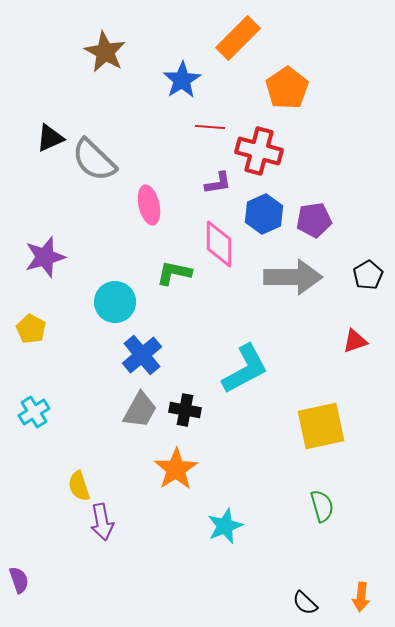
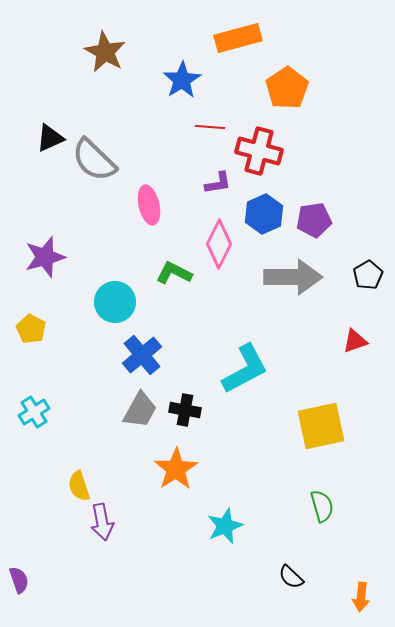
orange rectangle: rotated 30 degrees clockwise
pink diamond: rotated 27 degrees clockwise
green L-shape: rotated 15 degrees clockwise
black semicircle: moved 14 px left, 26 px up
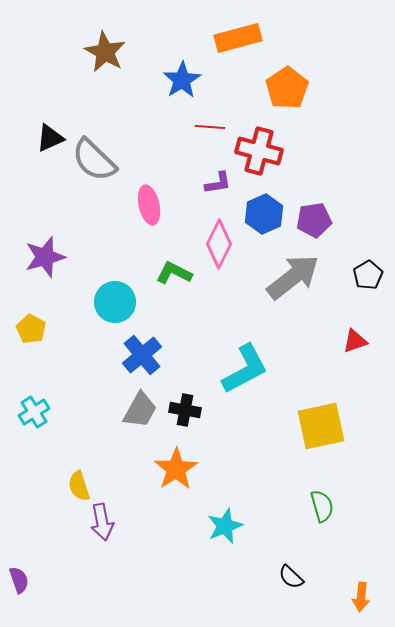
gray arrow: rotated 38 degrees counterclockwise
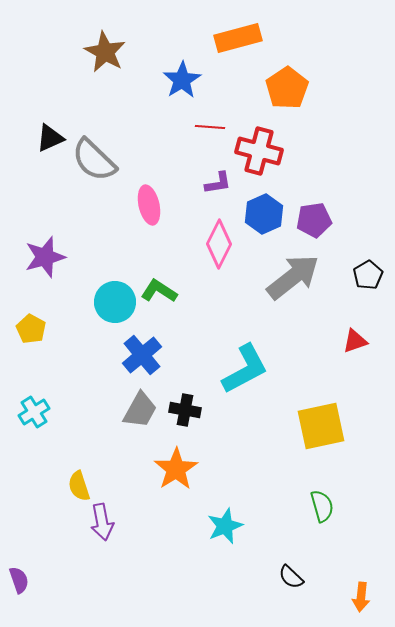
green L-shape: moved 15 px left, 18 px down; rotated 6 degrees clockwise
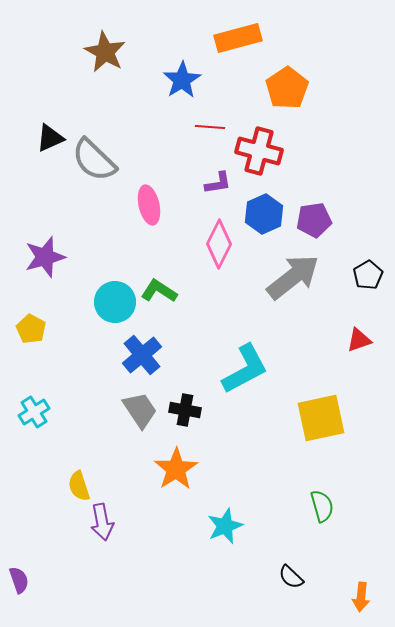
red triangle: moved 4 px right, 1 px up
gray trapezoid: rotated 63 degrees counterclockwise
yellow square: moved 8 px up
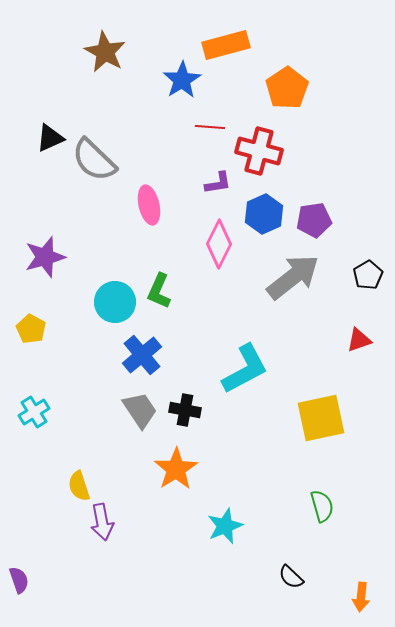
orange rectangle: moved 12 px left, 7 px down
green L-shape: rotated 99 degrees counterclockwise
